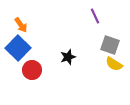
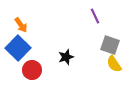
black star: moved 2 px left
yellow semicircle: rotated 24 degrees clockwise
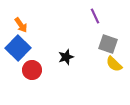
gray square: moved 2 px left, 1 px up
yellow semicircle: rotated 12 degrees counterclockwise
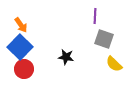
purple line: rotated 28 degrees clockwise
gray square: moved 4 px left, 5 px up
blue square: moved 2 px right, 1 px up
black star: rotated 28 degrees clockwise
red circle: moved 8 px left, 1 px up
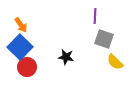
yellow semicircle: moved 1 px right, 2 px up
red circle: moved 3 px right, 2 px up
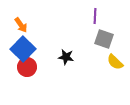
blue square: moved 3 px right, 2 px down
